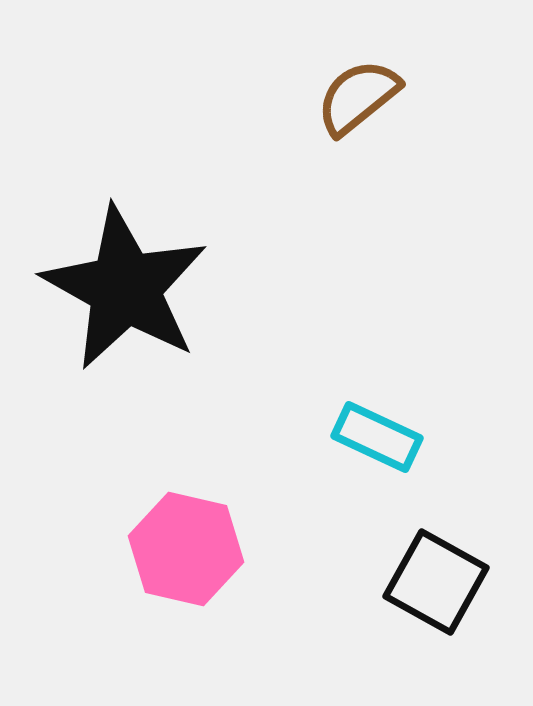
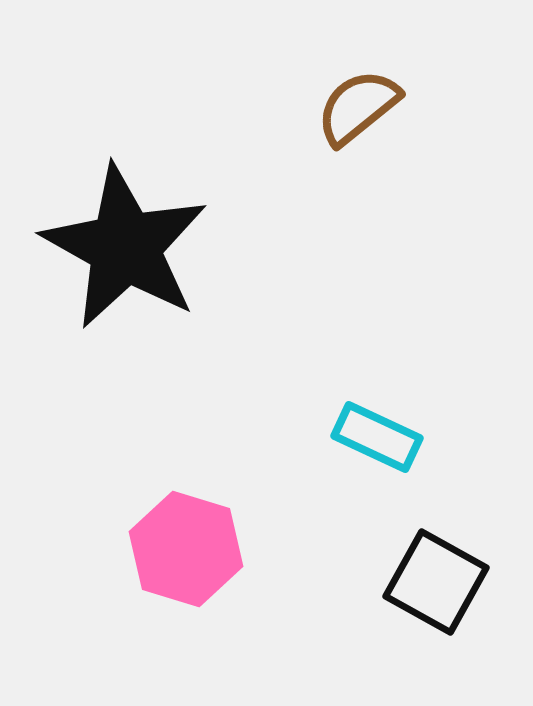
brown semicircle: moved 10 px down
black star: moved 41 px up
pink hexagon: rotated 4 degrees clockwise
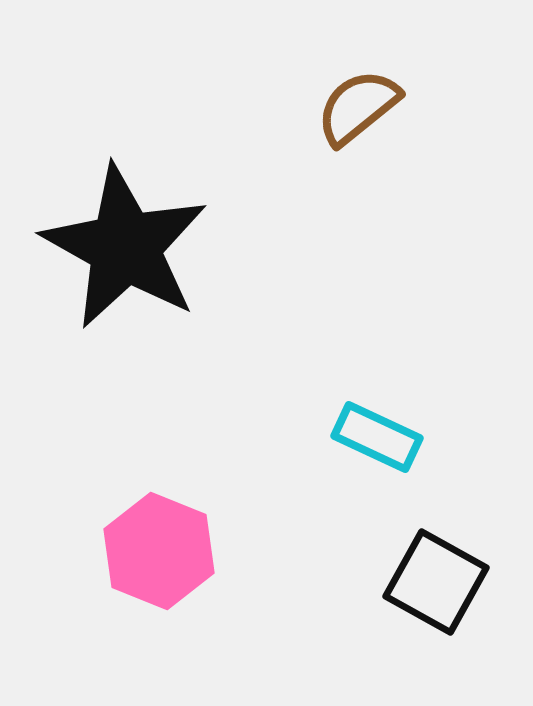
pink hexagon: moved 27 px left, 2 px down; rotated 5 degrees clockwise
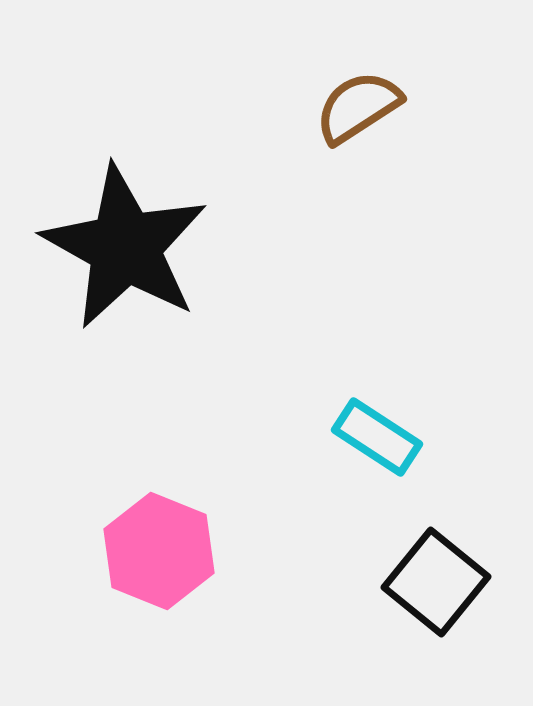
brown semicircle: rotated 6 degrees clockwise
cyan rectangle: rotated 8 degrees clockwise
black square: rotated 10 degrees clockwise
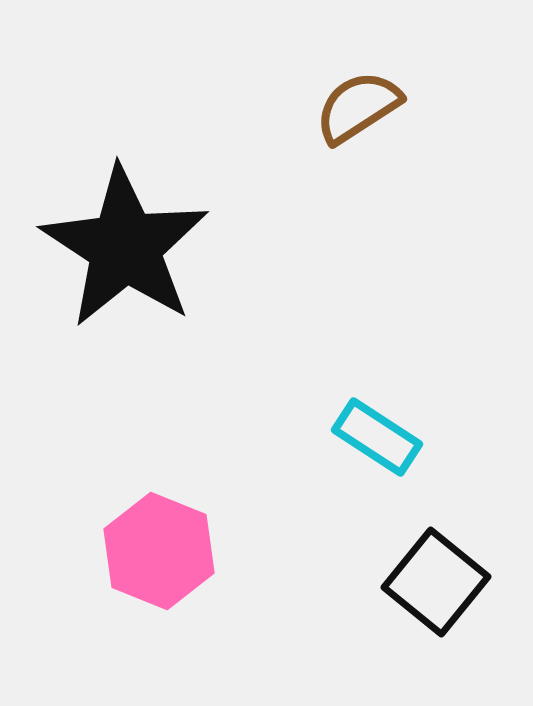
black star: rotated 4 degrees clockwise
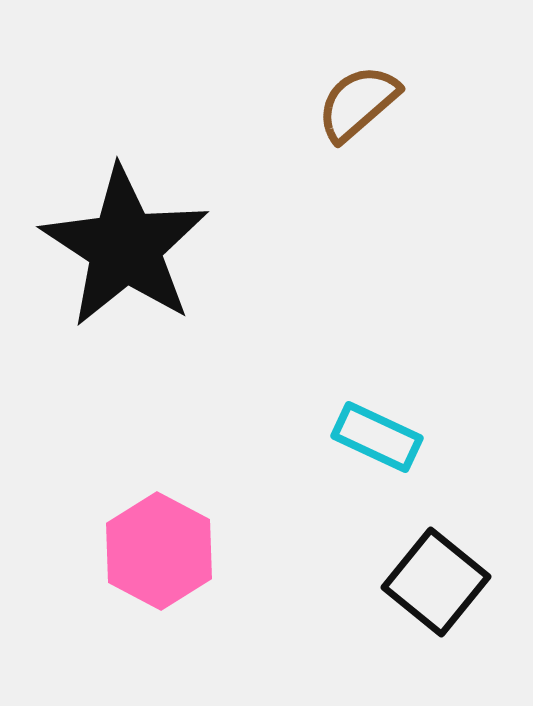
brown semicircle: moved 4 px up; rotated 8 degrees counterclockwise
cyan rectangle: rotated 8 degrees counterclockwise
pink hexagon: rotated 6 degrees clockwise
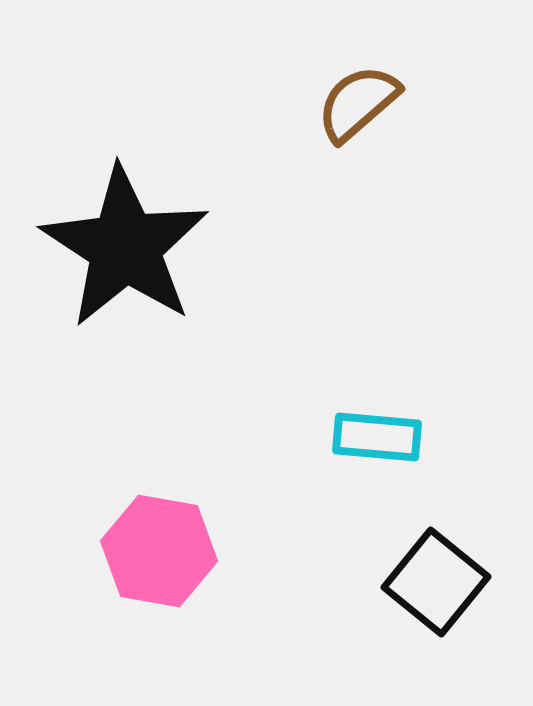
cyan rectangle: rotated 20 degrees counterclockwise
pink hexagon: rotated 18 degrees counterclockwise
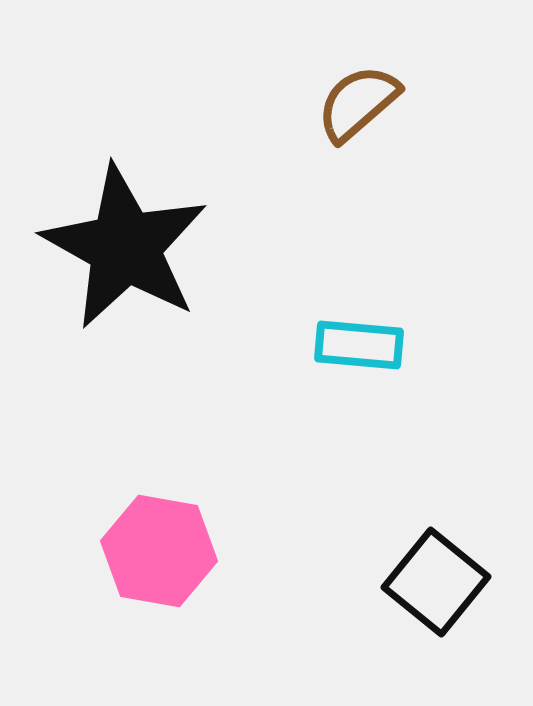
black star: rotated 4 degrees counterclockwise
cyan rectangle: moved 18 px left, 92 px up
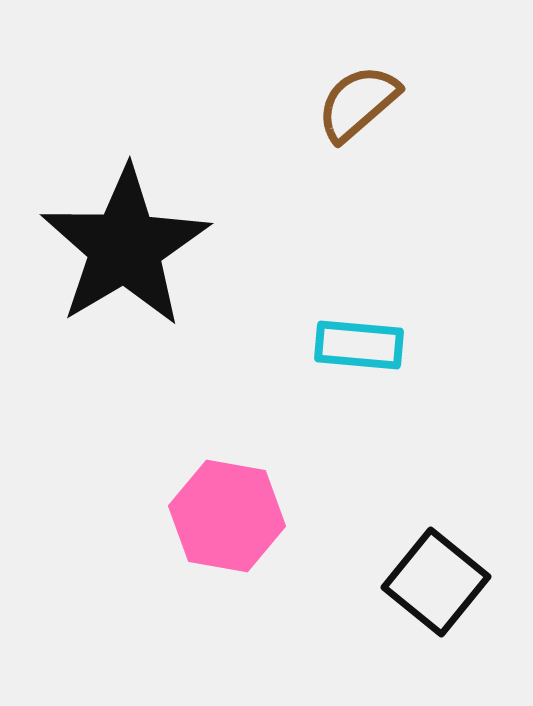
black star: rotated 12 degrees clockwise
pink hexagon: moved 68 px right, 35 px up
